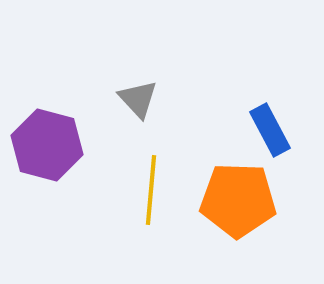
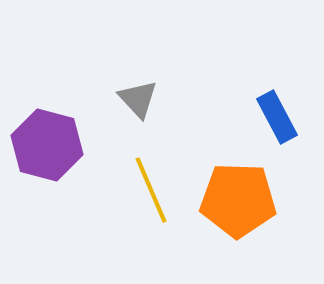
blue rectangle: moved 7 px right, 13 px up
yellow line: rotated 28 degrees counterclockwise
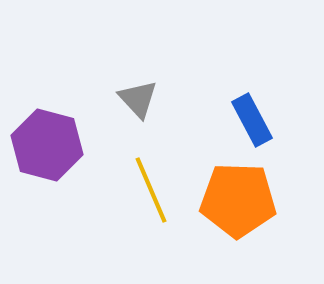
blue rectangle: moved 25 px left, 3 px down
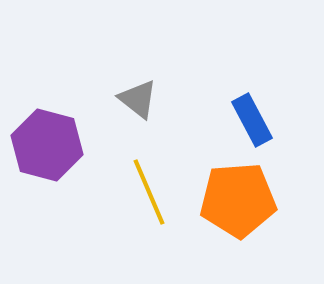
gray triangle: rotated 9 degrees counterclockwise
yellow line: moved 2 px left, 2 px down
orange pentagon: rotated 6 degrees counterclockwise
